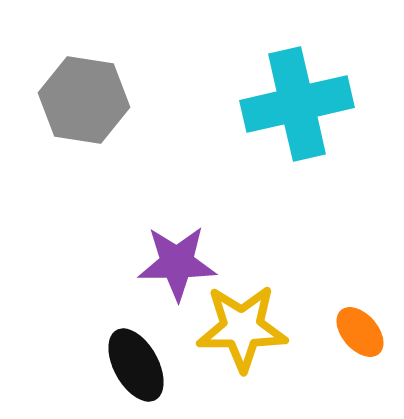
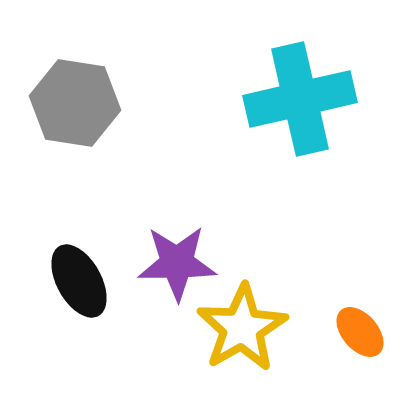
gray hexagon: moved 9 px left, 3 px down
cyan cross: moved 3 px right, 5 px up
yellow star: rotated 30 degrees counterclockwise
black ellipse: moved 57 px left, 84 px up
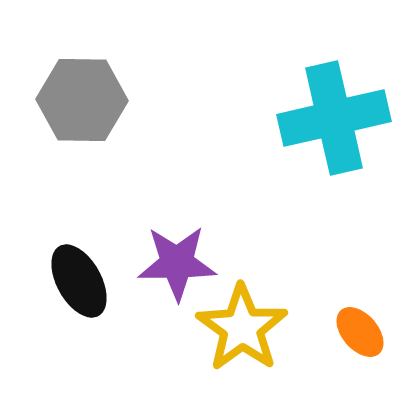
cyan cross: moved 34 px right, 19 px down
gray hexagon: moved 7 px right, 3 px up; rotated 8 degrees counterclockwise
yellow star: rotated 6 degrees counterclockwise
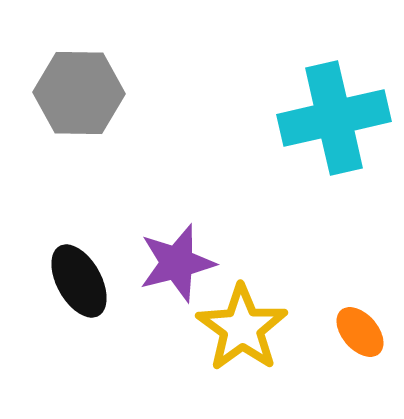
gray hexagon: moved 3 px left, 7 px up
purple star: rotated 14 degrees counterclockwise
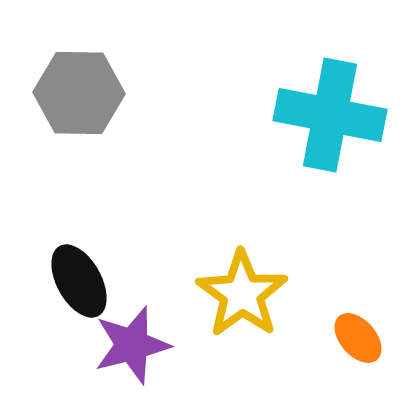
cyan cross: moved 4 px left, 3 px up; rotated 24 degrees clockwise
purple star: moved 45 px left, 82 px down
yellow star: moved 34 px up
orange ellipse: moved 2 px left, 6 px down
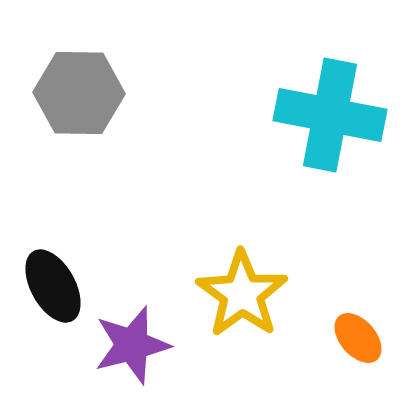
black ellipse: moved 26 px left, 5 px down
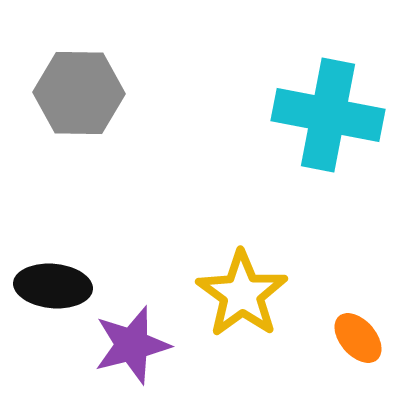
cyan cross: moved 2 px left
black ellipse: rotated 56 degrees counterclockwise
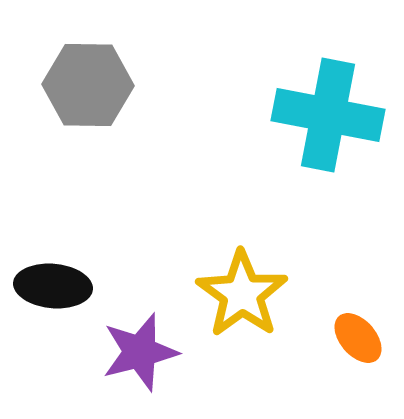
gray hexagon: moved 9 px right, 8 px up
purple star: moved 8 px right, 7 px down
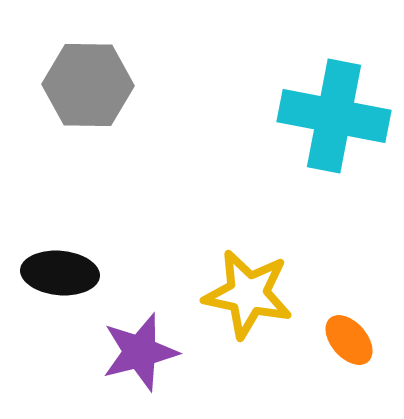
cyan cross: moved 6 px right, 1 px down
black ellipse: moved 7 px right, 13 px up
yellow star: moved 6 px right; rotated 24 degrees counterclockwise
orange ellipse: moved 9 px left, 2 px down
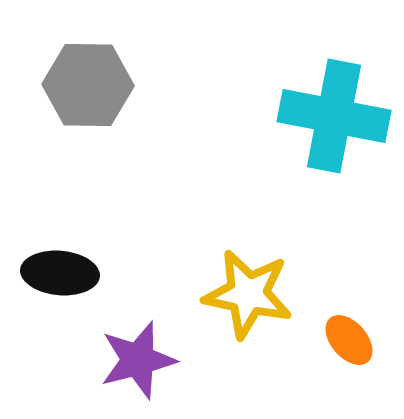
purple star: moved 2 px left, 8 px down
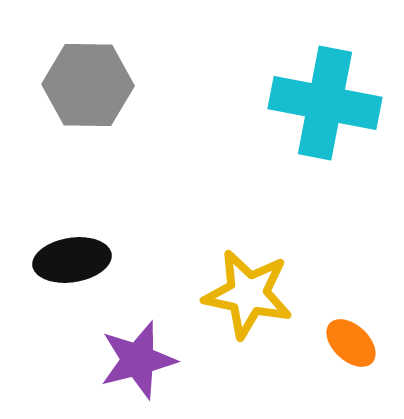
cyan cross: moved 9 px left, 13 px up
black ellipse: moved 12 px right, 13 px up; rotated 14 degrees counterclockwise
orange ellipse: moved 2 px right, 3 px down; rotated 6 degrees counterclockwise
